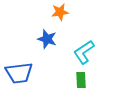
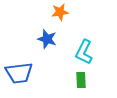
cyan L-shape: rotated 30 degrees counterclockwise
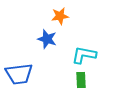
orange star: moved 4 px down
cyan L-shape: moved 3 px down; rotated 75 degrees clockwise
blue trapezoid: moved 1 px down
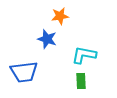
blue trapezoid: moved 5 px right, 2 px up
green rectangle: moved 1 px down
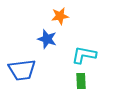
blue trapezoid: moved 2 px left, 2 px up
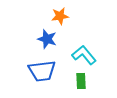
cyan L-shape: rotated 40 degrees clockwise
blue trapezoid: moved 20 px right, 1 px down
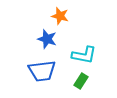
orange star: rotated 24 degrees clockwise
cyan L-shape: rotated 140 degrees clockwise
green rectangle: rotated 35 degrees clockwise
